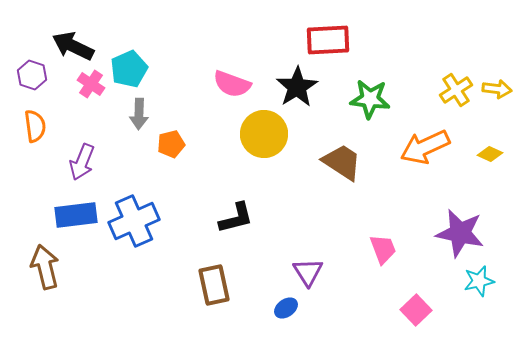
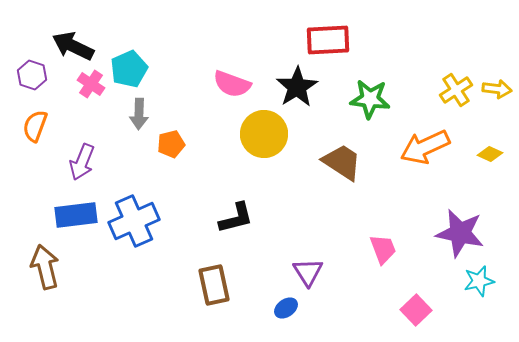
orange semicircle: rotated 152 degrees counterclockwise
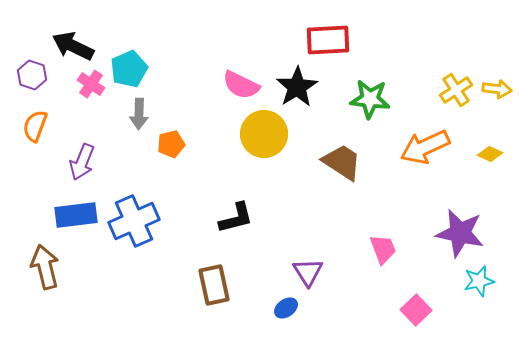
pink semicircle: moved 9 px right, 1 px down; rotated 6 degrees clockwise
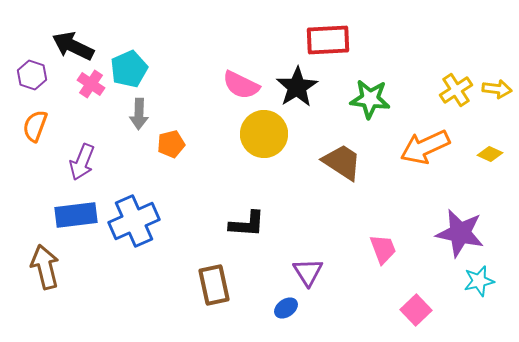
black L-shape: moved 11 px right, 6 px down; rotated 18 degrees clockwise
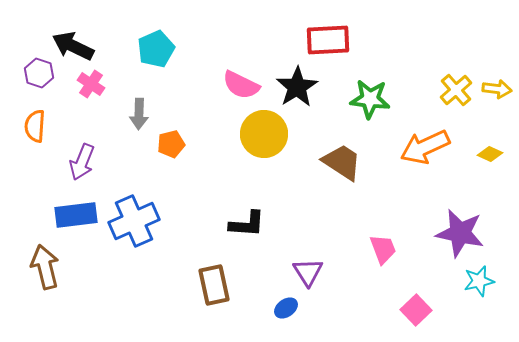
cyan pentagon: moved 27 px right, 20 px up
purple hexagon: moved 7 px right, 2 px up
yellow cross: rotated 8 degrees counterclockwise
orange semicircle: rotated 16 degrees counterclockwise
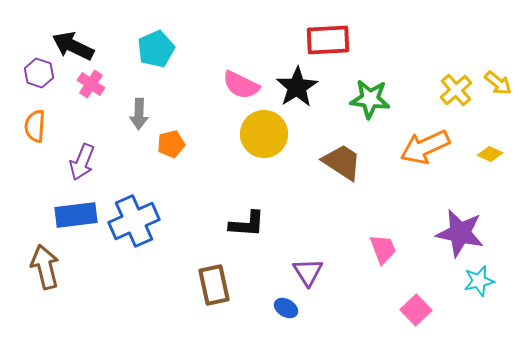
yellow arrow: moved 1 px right, 6 px up; rotated 32 degrees clockwise
blue ellipse: rotated 65 degrees clockwise
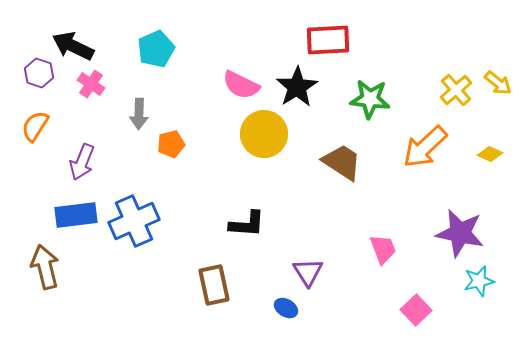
orange semicircle: rotated 28 degrees clockwise
orange arrow: rotated 18 degrees counterclockwise
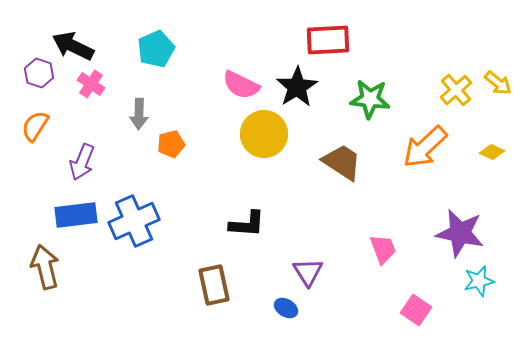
yellow diamond: moved 2 px right, 2 px up
pink square: rotated 12 degrees counterclockwise
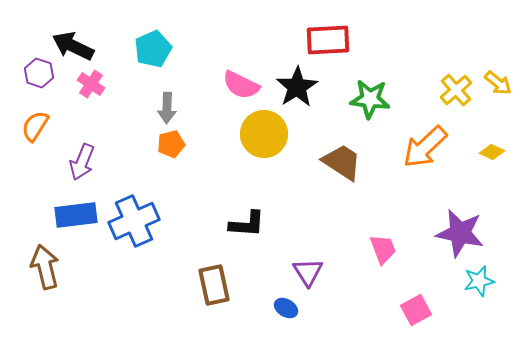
cyan pentagon: moved 3 px left
gray arrow: moved 28 px right, 6 px up
pink square: rotated 28 degrees clockwise
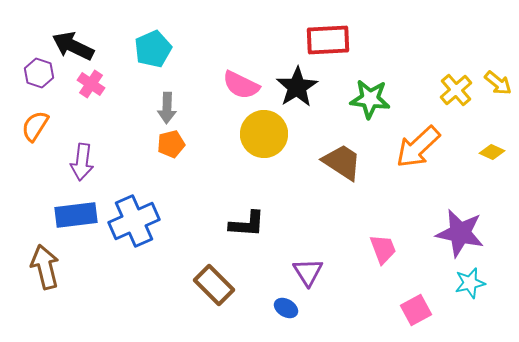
orange arrow: moved 7 px left
purple arrow: rotated 15 degrees counterclockwise
cyan star: moved 9 px left, 2 px down
brown rectangle: rotated 33 degrees counterclockwise
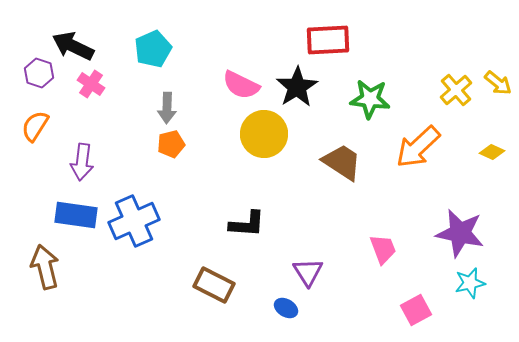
blue rectangle: rotated 15 degrees clockwise
brown rectangle: rotated 18 degrees counterclockwise
